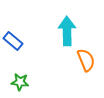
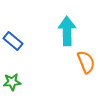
orange semicircle: moved 2 px down
green star: moved 8 px left; rotated 12 degrees counterclockwise
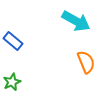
cyan arrow: moved 9 px right, 10 px up; rotated 120 degrees clockwise
green star: rotated 18 degrees counterclockwise
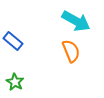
orange semicircle: moved 15 px left, 11 px up
green star: moved 3 px right; rotated 18 degrees counterclockwise
